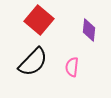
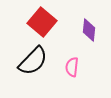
red square: moved 3 px right, 2 px down
black semicircle: moved 1 px up
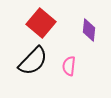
red square: moved 1 px left, 1 px down
pink semicircle: moved 3 px left, 1 px up
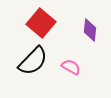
purple diamond: moved 1 px right
pink semicircle: moved 2 px right, 1 px down; rotated 114 degrees clockwise
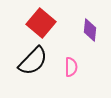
pink semicircle: rotated 60 degrees clockwise
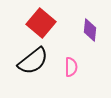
black semicircle: rotated 8 degrees clockwise
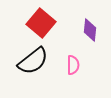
pink semicircle: moved 2 px right, 2 px up
